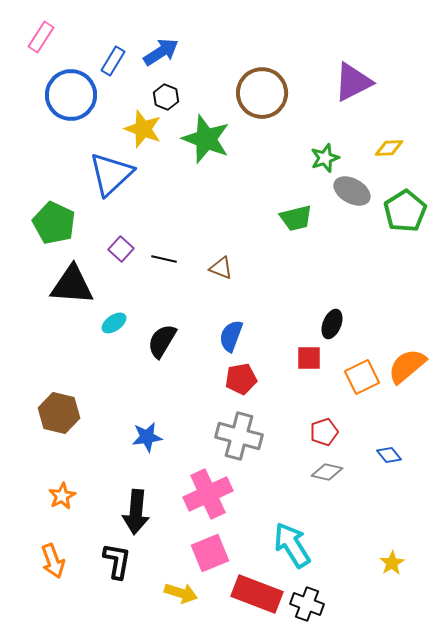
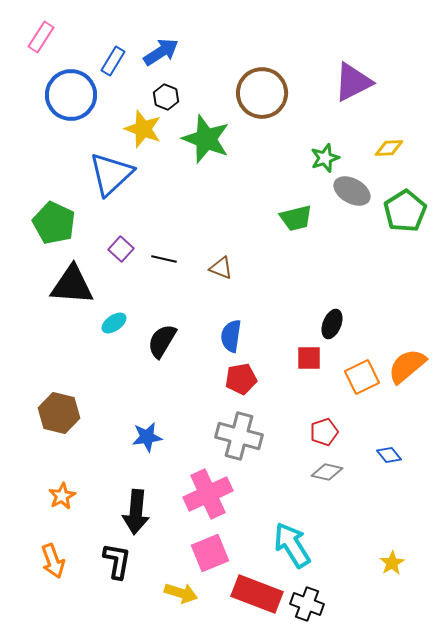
blue semicircle at (231, 336): rotated 12 degrees counterclockwise
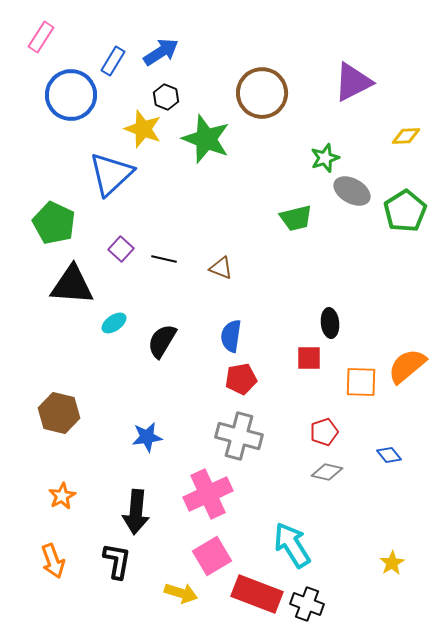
yellow diamond at (389, 148): moved 17 px right, 12 px up
black ellipse at (332, 324): moved 2 px left, 1 px up; rotated 28 degrees counterclockwise
orange square at (362, 377): moved 1 px left, 5 px down; rotated 28 degrees clockwise
pink square at (210, 553): moved 2 px right, 3 px down; rotated 9 degrees counterclockwise
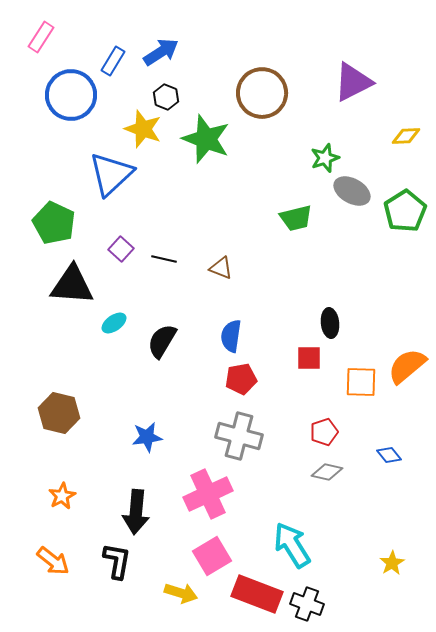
orange arrow at (53, 561): rotated 32 degrees counterclockwise
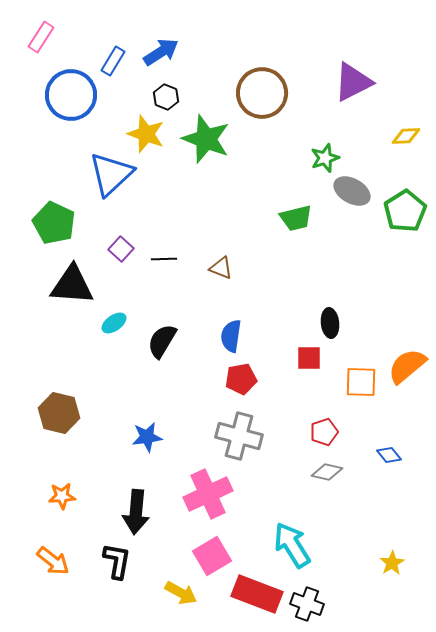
yellow star at (143, 129): moved 3 px right, 5 px down
black line at (164, 259): rotated 15 degrees counterclockwise
orange star at (62, 496): rotated 24 degrees clockwise
yellow arrow at (181, 593): rotated 12 degrees clockwise
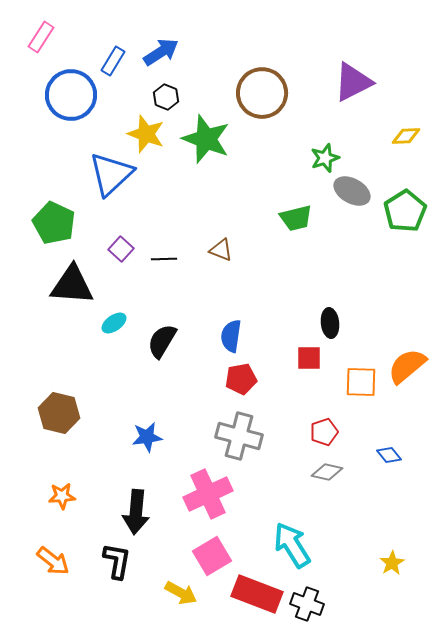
brown triangle at (221, 268): moved 18 px up
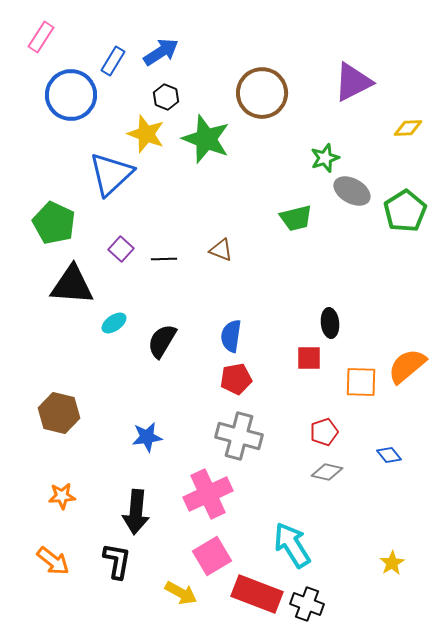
yellow diamond at (406, 136): moved 2 px right, 8 px up
red pentagon at (241, 379): moved 5 px left
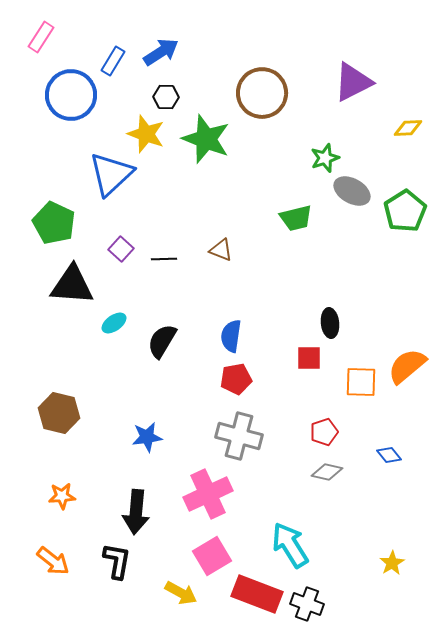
black hexagon at (166, 97): rotated 20 degrees counterclockwise
cyan arrow at (292, 545): moved 2 px left
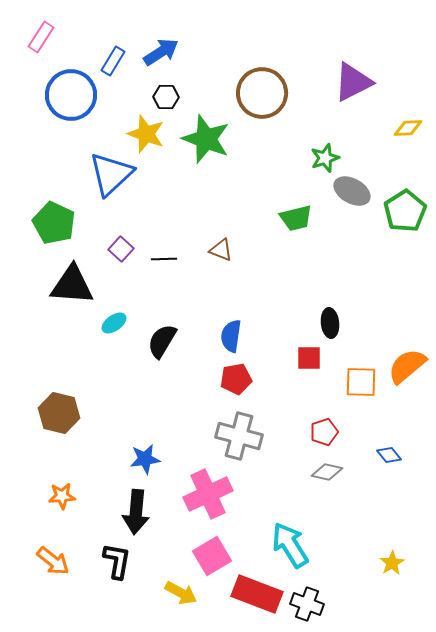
blue star at (147, 437): moved 2 px left, 22 px down
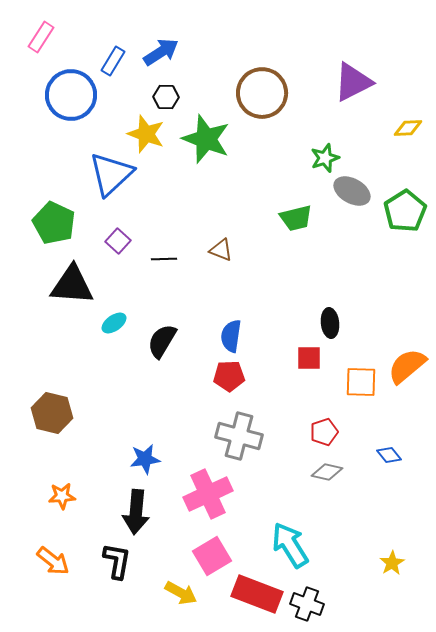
purple square at (121, 249): moved 3 px left, 8 px up
red pentagon at (236, 379): moved 7 px left, 3 px up; rotated 8 degrees clockwise
brown hexagon at (59, 413): moved 7 px left
